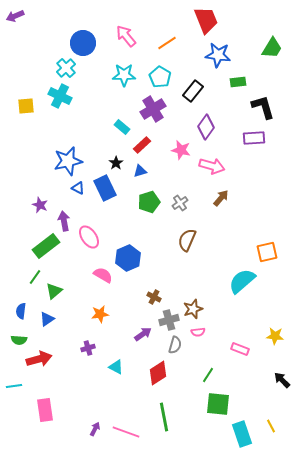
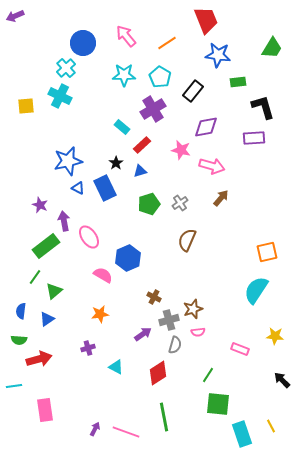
purple diamond at (206, 127): rotated 45 degrees clockwise
green pentagon at (149, 202): moved 2 px down
cyan semicircle at (242, 281): moved 14 px right, 9 px down; rotated 16 degrees counterclockwise
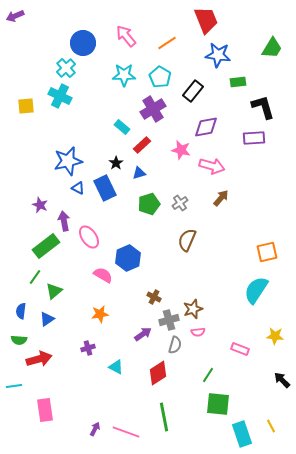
blue triangle at (140, 171): moved 1 px left, 2 px down
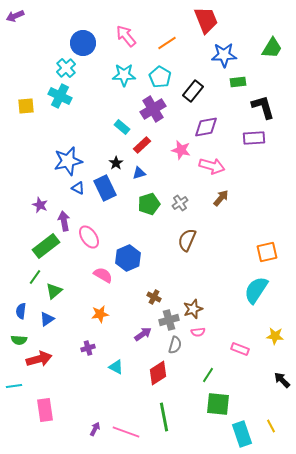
blue star at (218, 55): moved 6 px right; rotated 10 degrees counterclockwise
